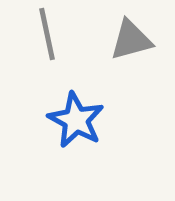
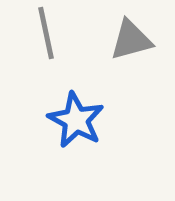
gray line: moved 1 px left, 1 px up
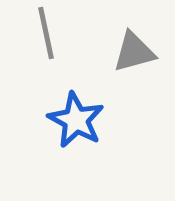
gray triangle: moved 3 px right, 12 px down
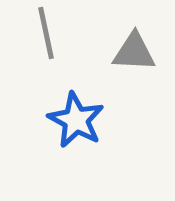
gray triangle: rotated 18 degrees clockwise
